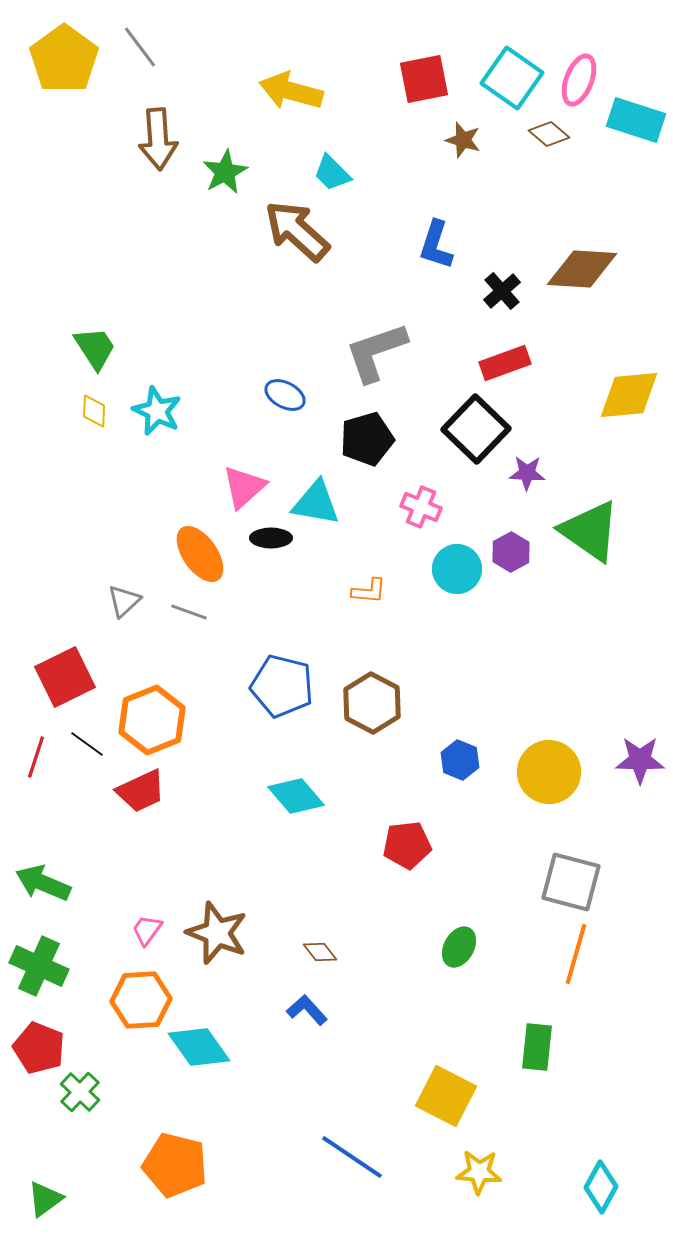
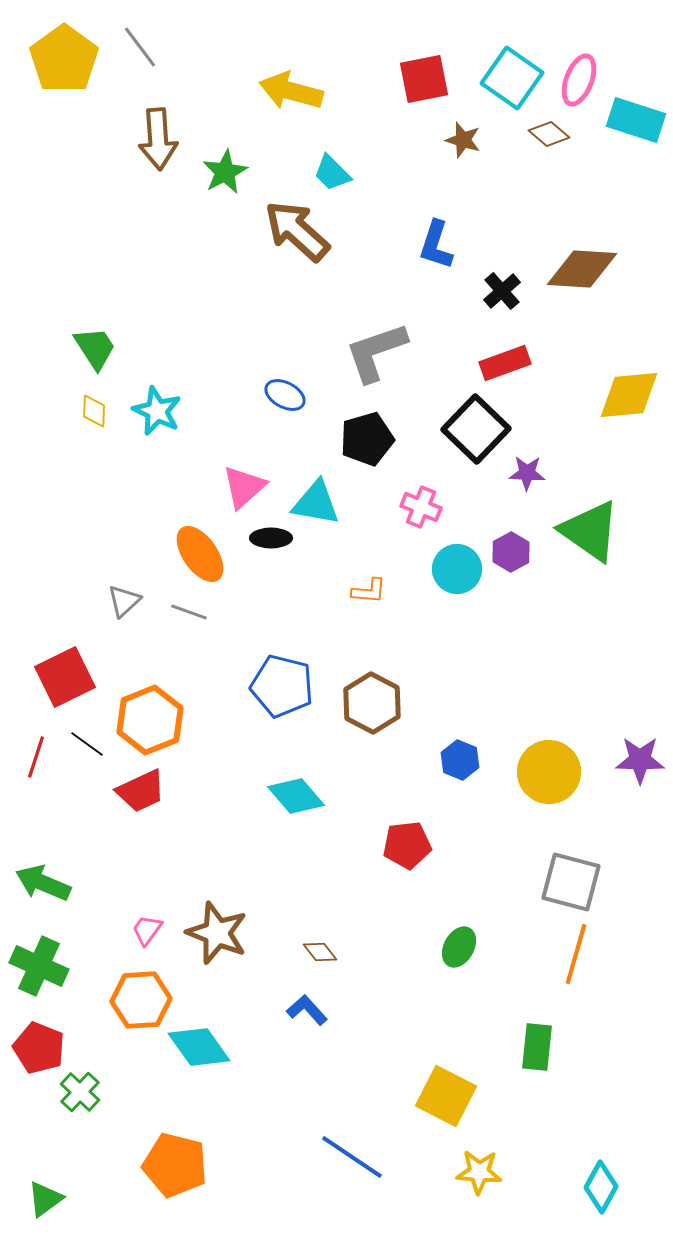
orange hexagon at (152, 720): moved 2 px left
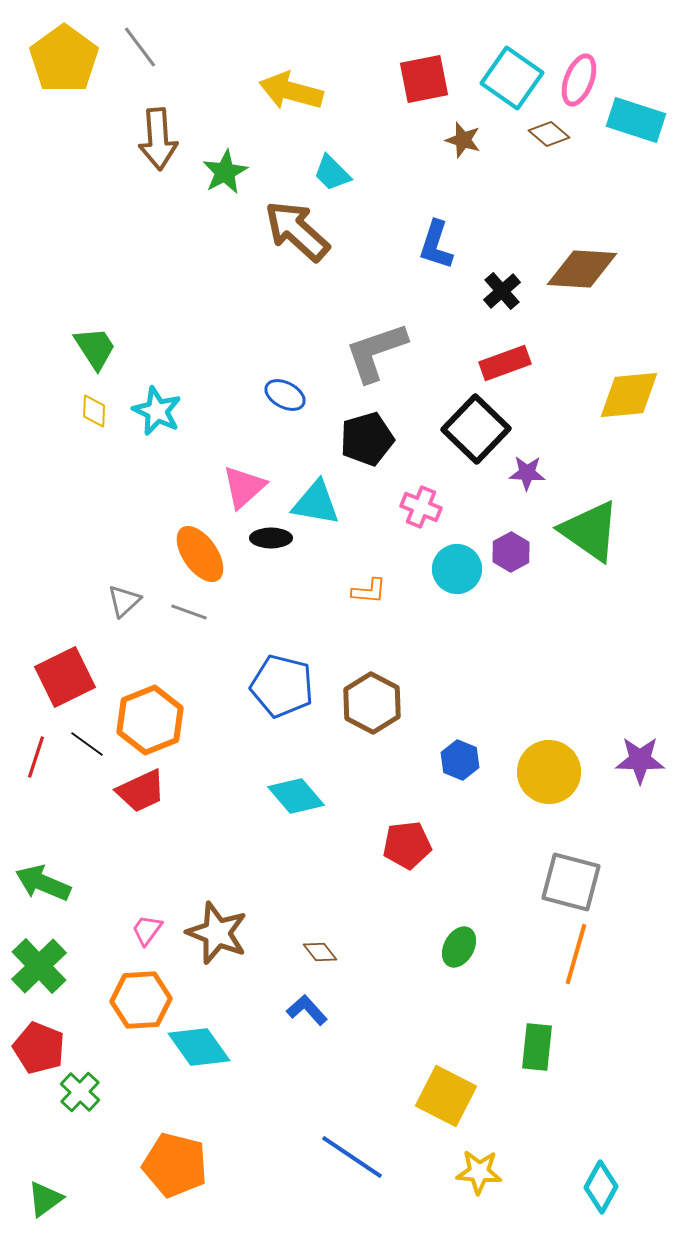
green cross at (39, 966): rotated 22 degrees clockwise
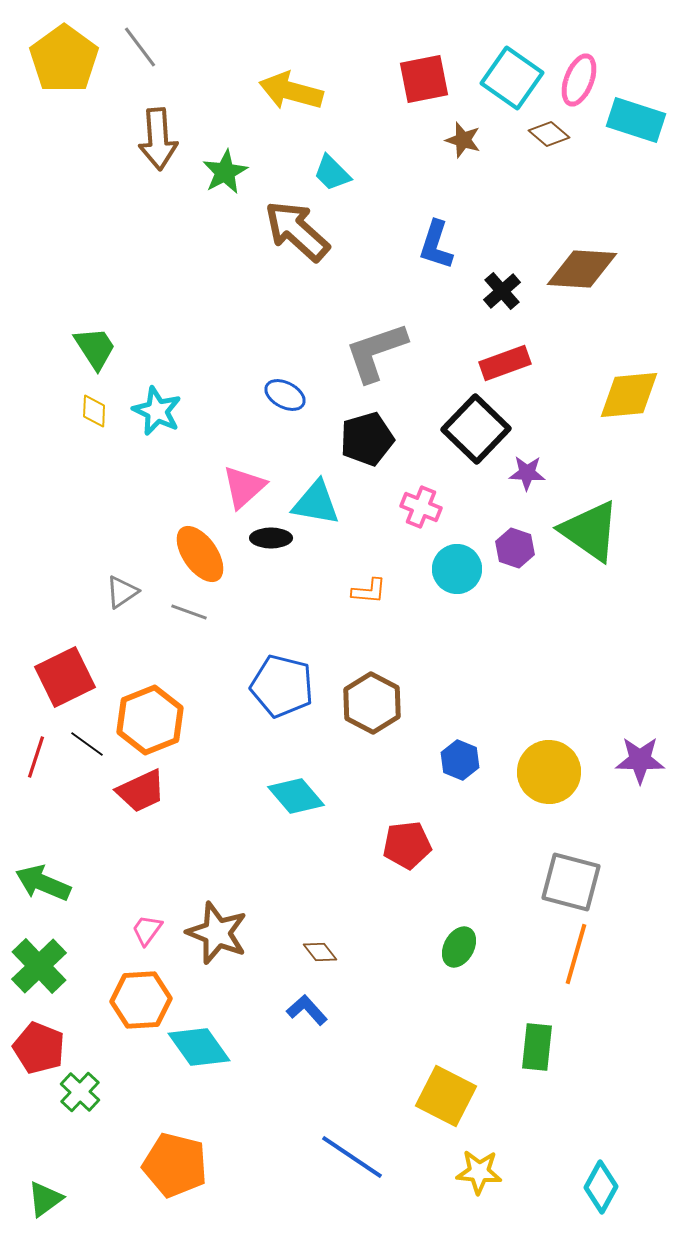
purple hexagon at (511, 552): moved 4 px right, 4 px up; rotated 12 degrees counterclockwise
gray triangle at (124, 601): moved 2 px left, 9 px up; rotated 9 degrees clockwise
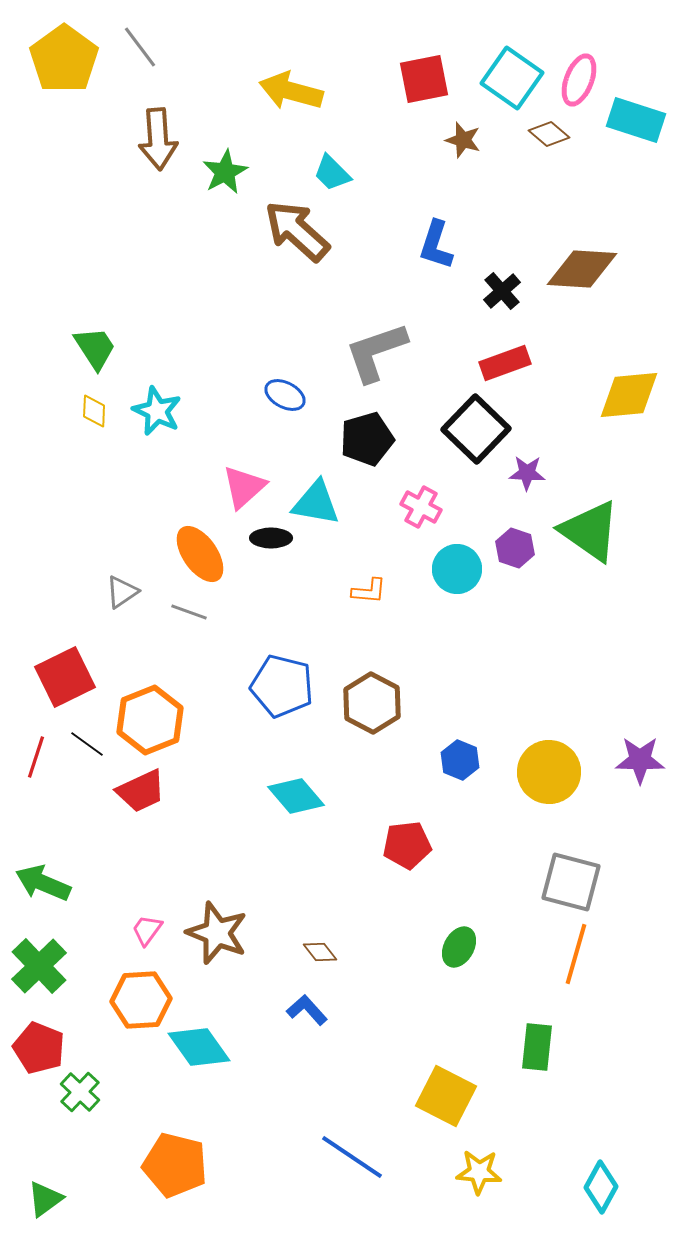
pink cross at (421, 507): rotated 6 degrees clockwise
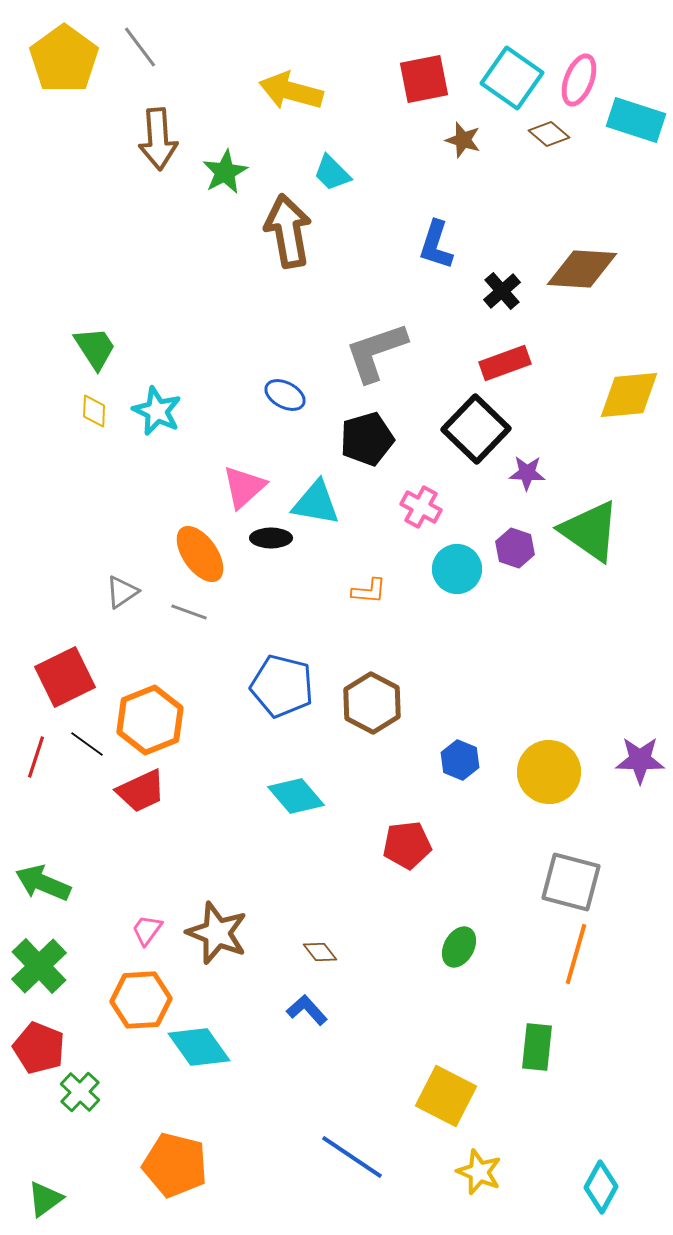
brown arrow at (297, 231): moved 9 px left; rotated 38 degrees clockwise
yellow star at (479, 1172): rotated 18 degrees clockwise
